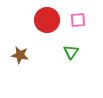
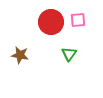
red circle: moved 4 px right, 2 px down
green triangle: moved 2 px left, 2 px down
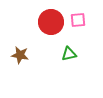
green triangle: rotated 42 degrees clockwise
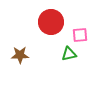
pink square: moved 2 px right, 15 px down
brown star: rotated 12 degrees counterclockwise
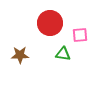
red circle: moved 1 px left, 1 px down
green triangle: moved 6 px left; rotated 21 degrees clockwise
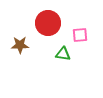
red circle: moved 2 px left
brown star: moved 10 px up
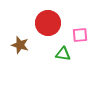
brown star: rotated 18 degrees clockwise
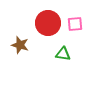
pink square: moved 5 px left, 11 px up
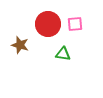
red circle: moved 1 px down
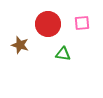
pink square: moved 7 px right, 1 px up
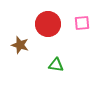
green triangle: moved 7 px left, 11 px down
